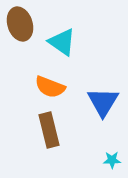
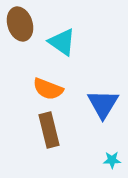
orange semicircle: moved 2 px left, 2 px down
blue triangle: moved 2 px down
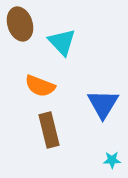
cyan triangle: rotated 12 degrees clockwise
orange semicircle: moved 8 px left, 3 px up
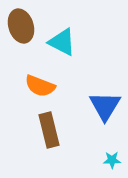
brown ellipse: moved 1 px right, 2 px down
cyan triangle: rotated 20 degrees counterclockwise
blue triangle: moved 2 px right, 2 px down
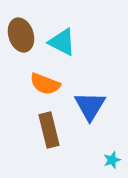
brown ellipse: moved 9 px down
orange semicircle: moved 5 px right, 2 px up
blue triangle: moved 15 px left
cyan star: rotated 18 degrees counterclockwise
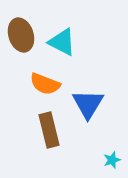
blue triangle: moved 2 px left, 2 px up
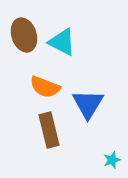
brown ellipse: moved 3 px right
orange semicircle: moved 3 px down
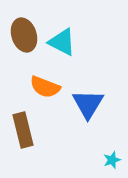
brown rectangle: moved 26 px left
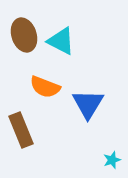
cyan triangle: moved 1 px left, 1 px up
brown rectangle: moved 2 px left; rotated 8 degrees counterclockwise
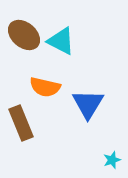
brown ellipse: rotated 32 degrees counterclockwise
orange semicircle: rotated 8 degrees counterclockwise
brown rectangle: moved 7 px up
